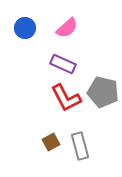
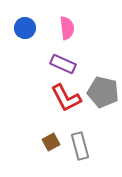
pink semicircle: rotated 55 degrees counterclockwise
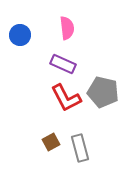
blue circle: moved 5 px left, 7 px down
gray rectangle: moved 2 px down
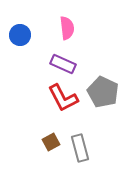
gray pentagon: rotated 12 degrees clockwise
red L-shape: moved 3 px left
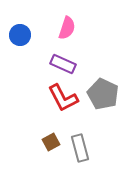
pink semicircle: rotated 25 degrees clockwise
gray pentagon: moved 2 px down
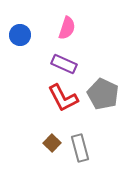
purple rectangle: moved 1 px right
brown square: moved 1 px right, 1 px down; rotated 18 degrees counterclockwise
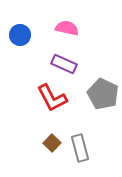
pink semicircle: rotated 95 degrees counterclockwise
red L-shape: moved 11 px left
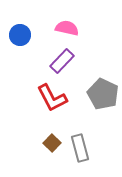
purple rectangle: moved 2 px left, 3 px up; rotated 70 degrees counterclockwise
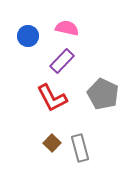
blue circle: moved 8 px right, 1 px down
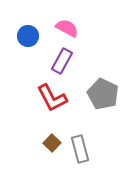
pink semicircle: rotated 15 degrees clockwise
purple rectangle: rotated 15 degrees counterclockwise
gray rectangle: moved 1 px down
